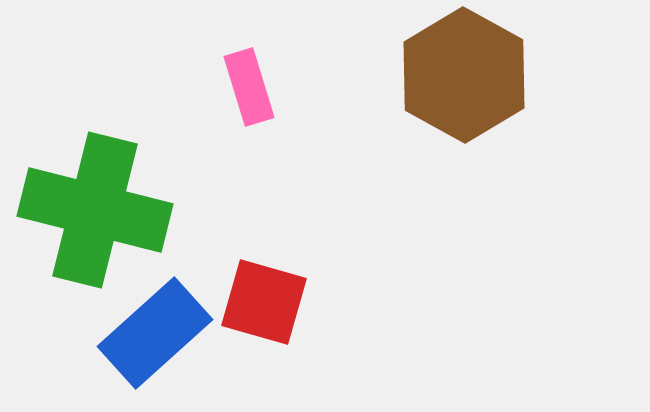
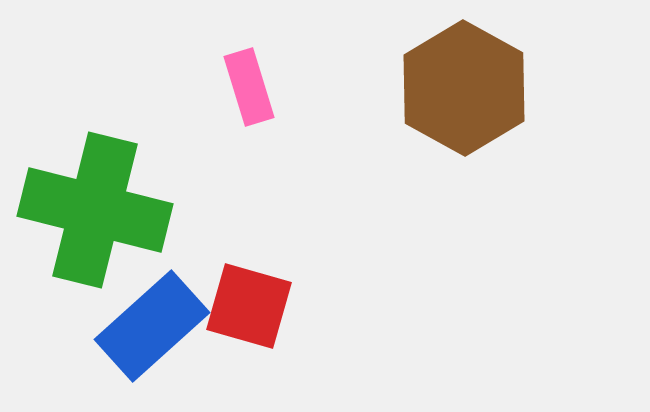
brown hexagon: moved 13 px down
red square: moved 15 px left, 4 px down
blue rectangle: moved 3 px left, 7 px up
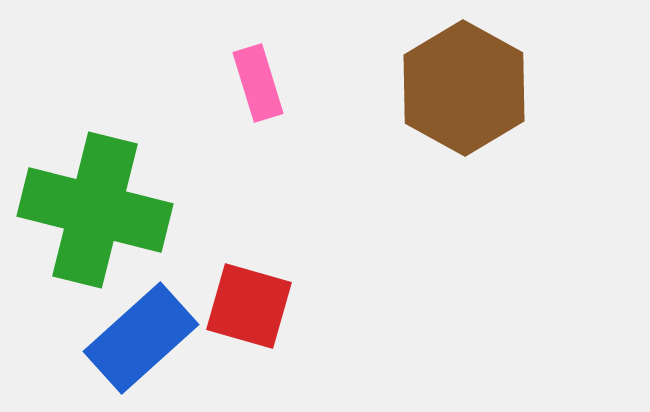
pink rectangle: moved 9 px right, 4 px up
blue rectangle: moved 11 px left, 12 px down
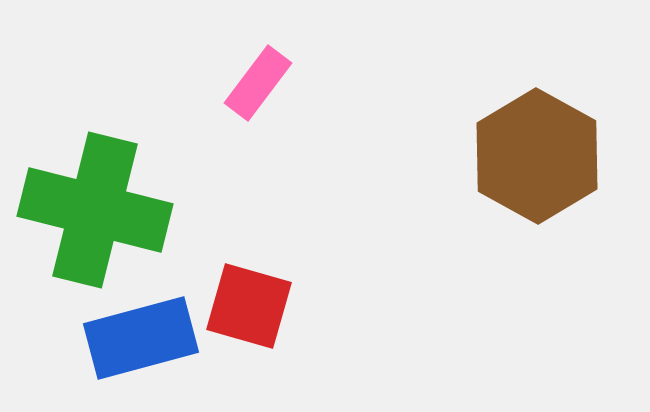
pink rectangle: rotated 54 degrees clockwise
brown hexagon: moved 73 px right, 68 px down
blue rectangle: rotated 27 degrees clockwise
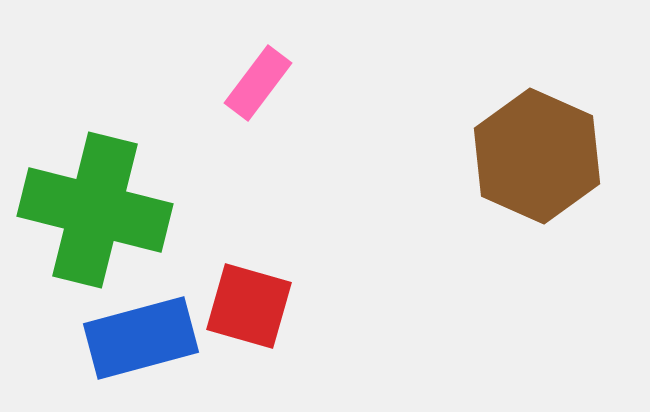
brown hexagon: rotated 5 degrees counterclockwise
